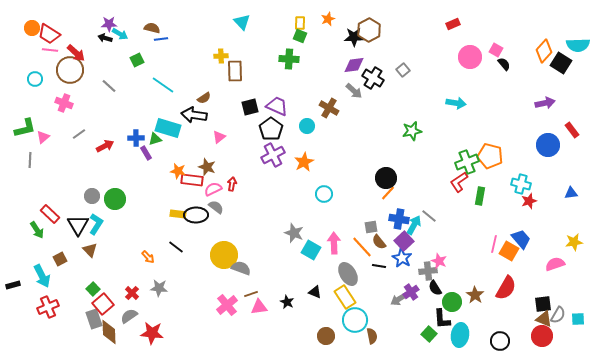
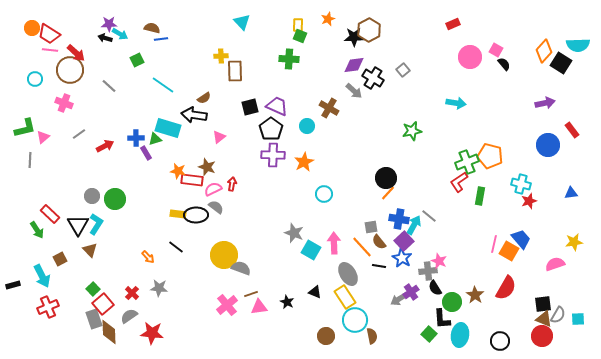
yellow rectangle at (300, 23): moved 2 px left, 2 px down
purple cross at (273, 155): rotated 30 degrees clockwise
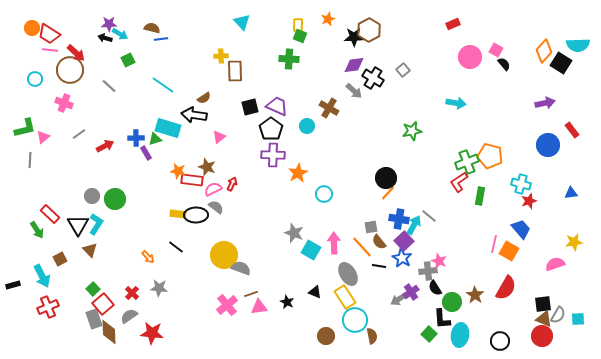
green square at (137, 60): moved 9 px left
orange star at (304, 162): moved 6 px left, 11 px down
red arrow at (232, 184): rotated 16 degrees clockwise
blue trapezoid at (521, 239): moved 10 px up
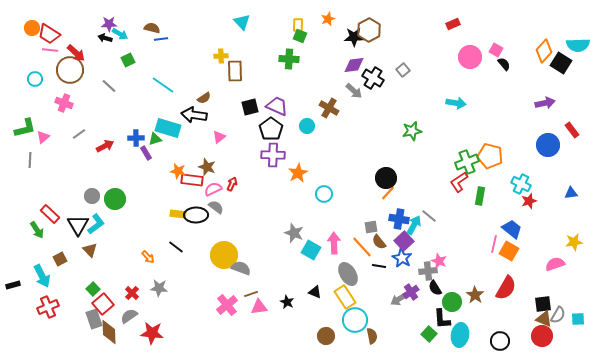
cyan cross at (521, 184): rotated 12 degrees clockwise
cyan L-shape at (96, 224): rotated 20 degrees clockwise
blue trapezoid at (521, 229): moved 9 px left; rotated 10 degrees counterclockwise
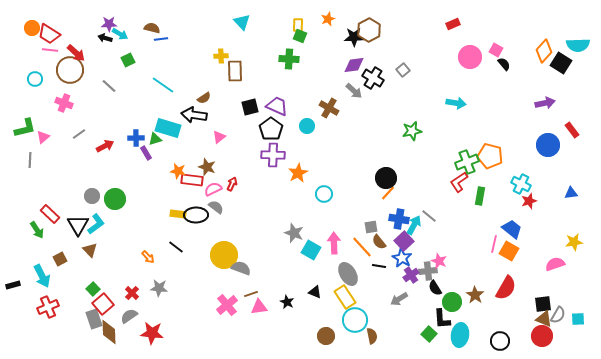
purple cross at (411, 292): moved 17 px up
